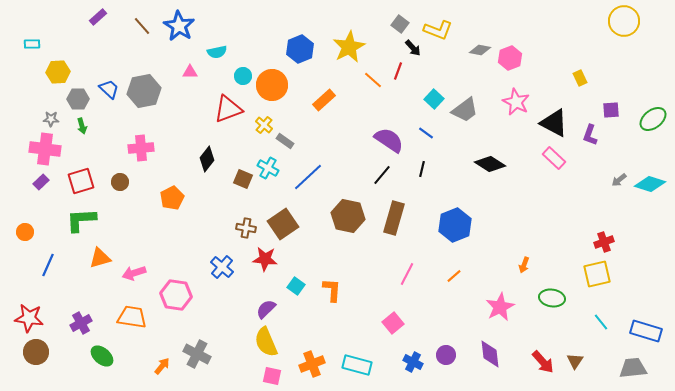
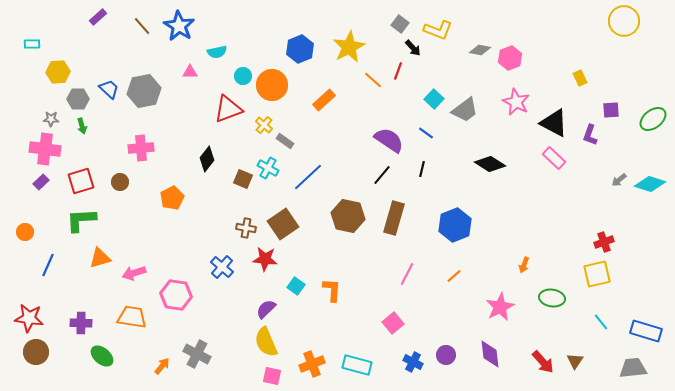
purple cross at (81, 323): rotated 30 degrees clockwise
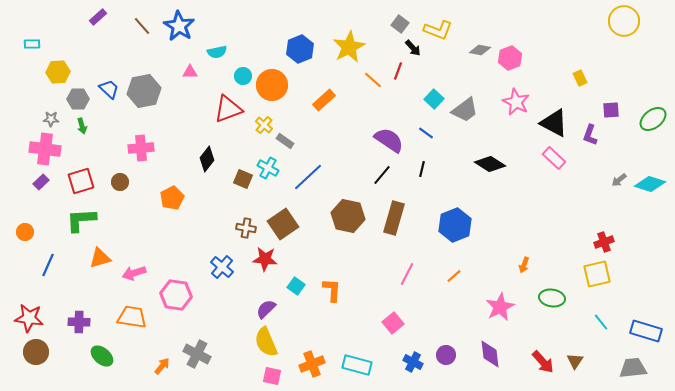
purple cross at (81, 323): moved 2 px left, 1 px up
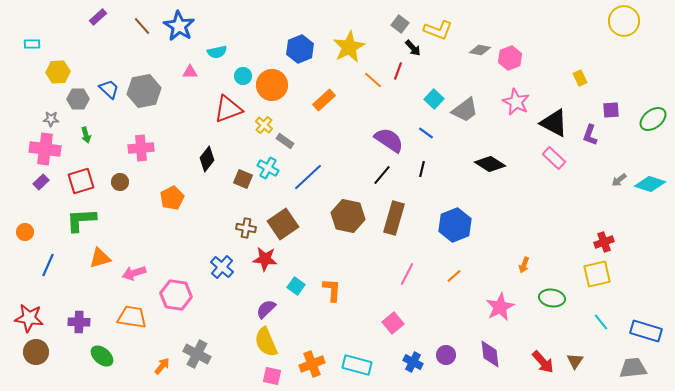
green arrow at (82, 126): moved 4 px right, 9 px down
